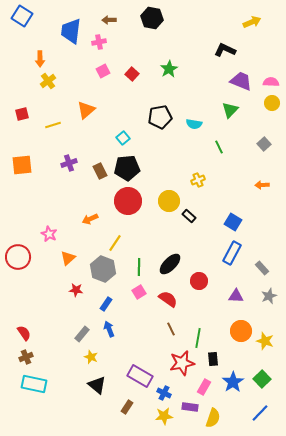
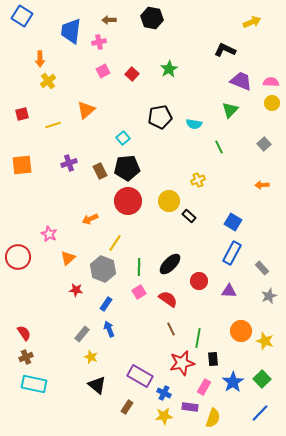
purple triangle at (236, 296): moved 7 px left, 5 px up
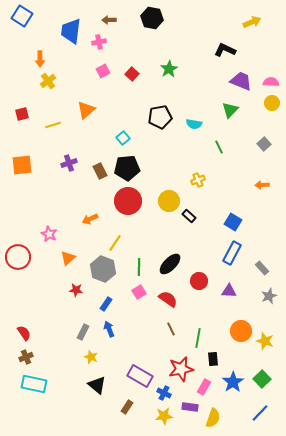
gray rectangle at (82, 334): moved 1 px right, 2 px up; rotated 14 degrees counterclockwise
red star at (182, 363): moved 1 px left, 6 px down
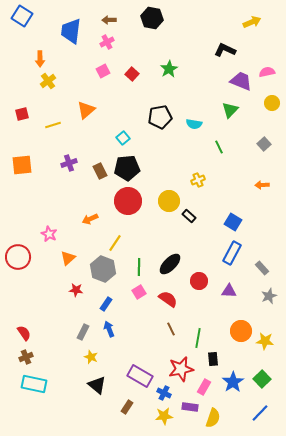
pink cross at (99, 42): moved 8 px right; rotated 16 degrees counterclockwise
pink semicircle at (271, 82): moved 4 px left, 10 px up; rotated 14 degrees counterclockwise
yellow star at (265, 341): rotated 12 degrees counterclockwise
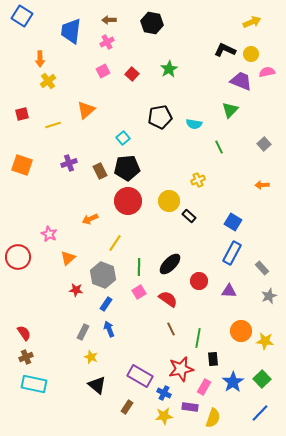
black hexagon at (152, 18): moved 5 px down
yellow circle at (272, 103): moved 21 px left, 49 px up
orange square at (22, 165): rotated 25 degrees clockwise
gray hexagon at (103, 269): moved 6 px down
